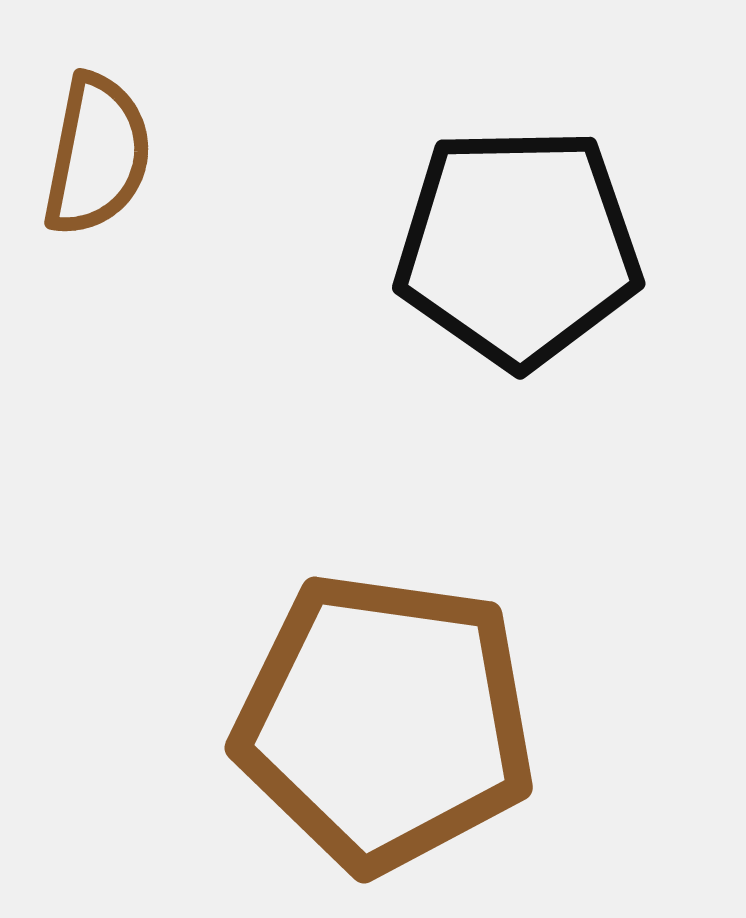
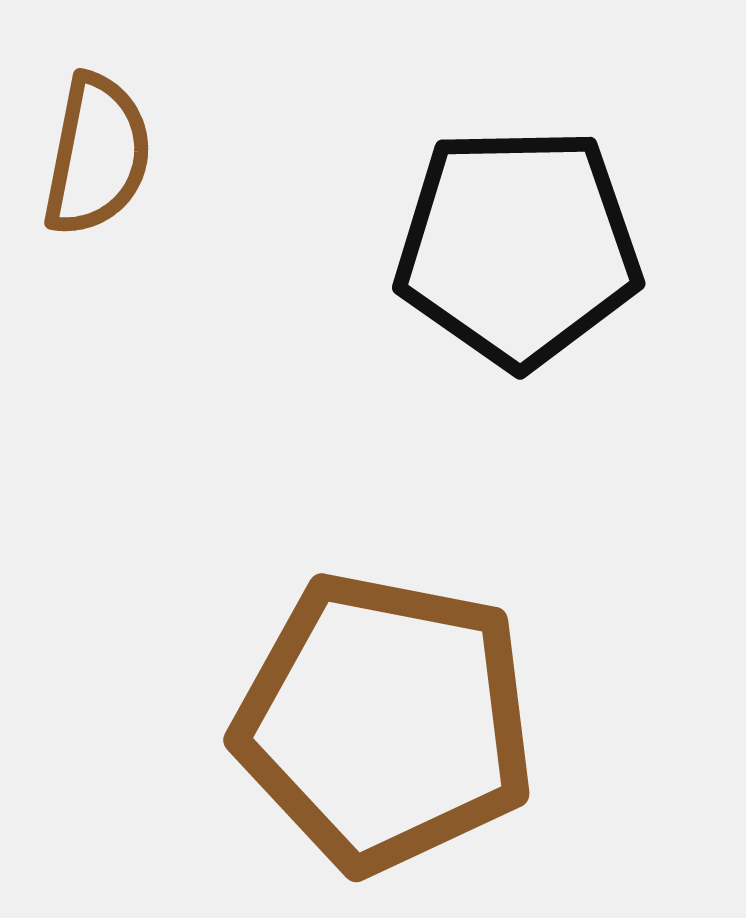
brown pentagon: rotated 3 degrees clockwise
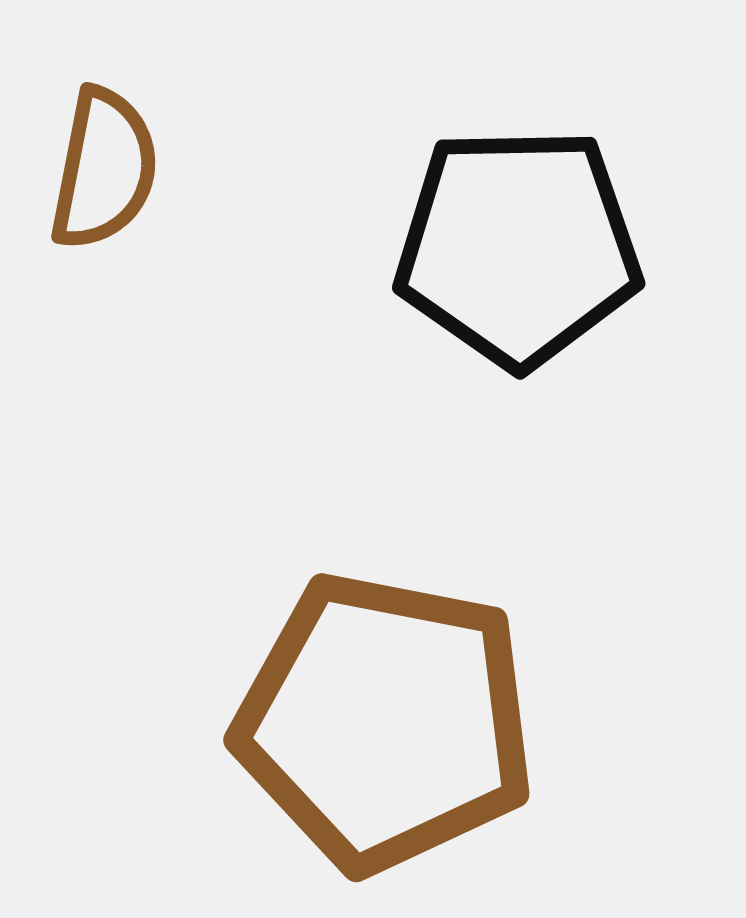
brown semicircle: moved 7 px right, 14 px down
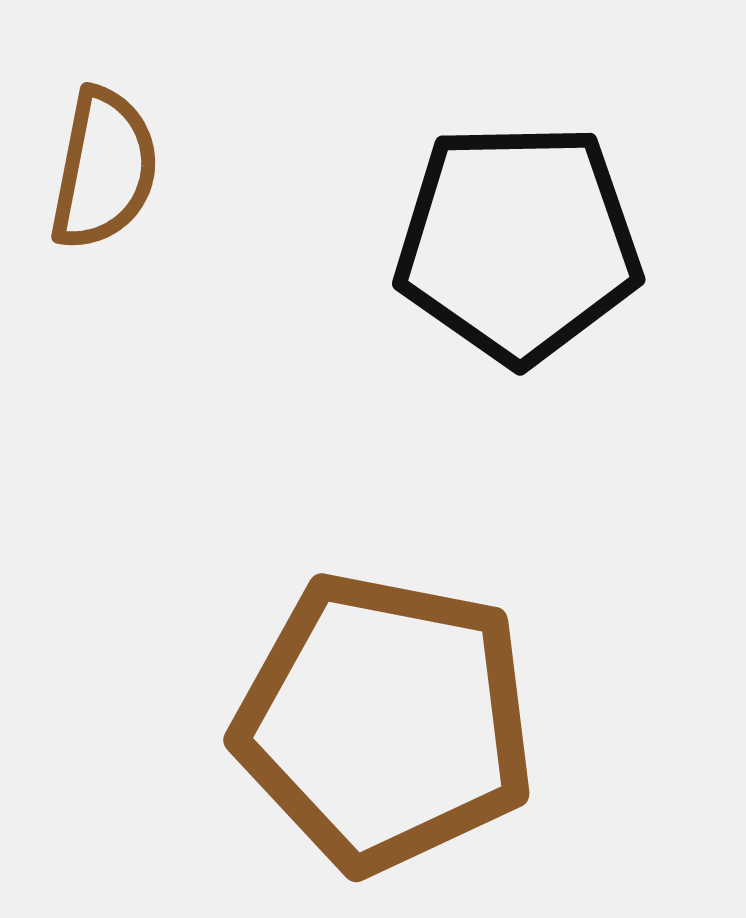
black pentagon: moved 4 px up
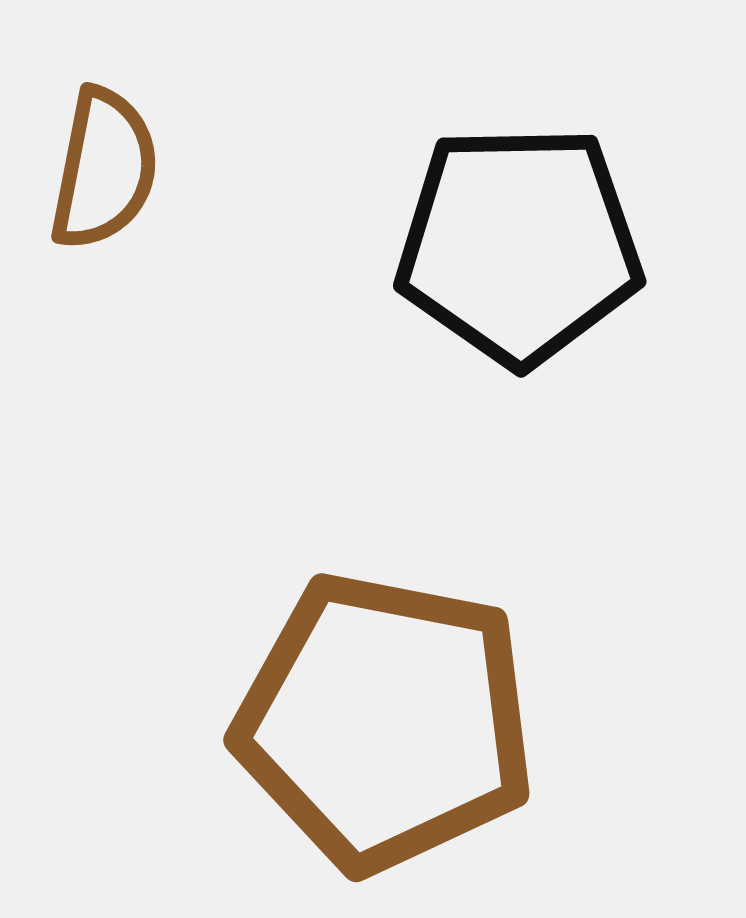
black pentagon: moved 1 px right, 2 px down
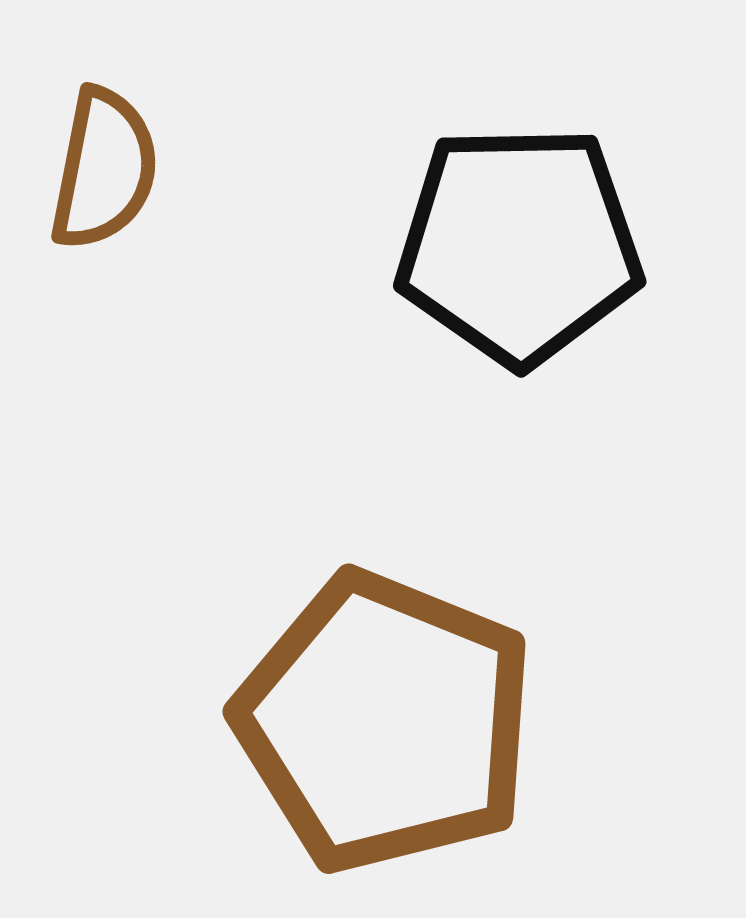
brown pentagon: rotated 11 degrees clockwise
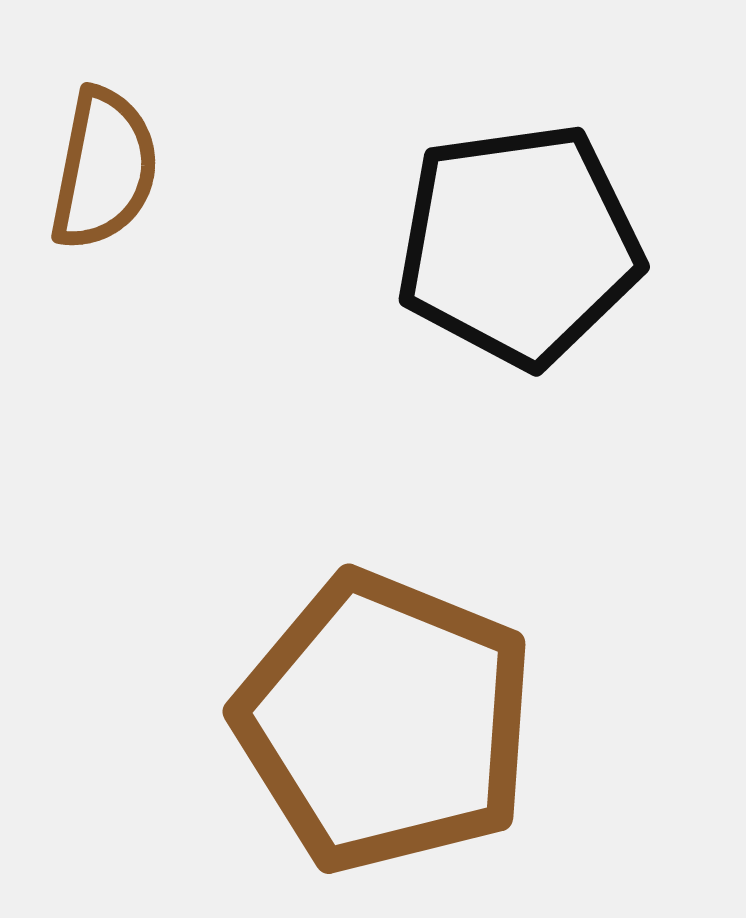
black pentagon: rotated 7 degrees counterclockwise
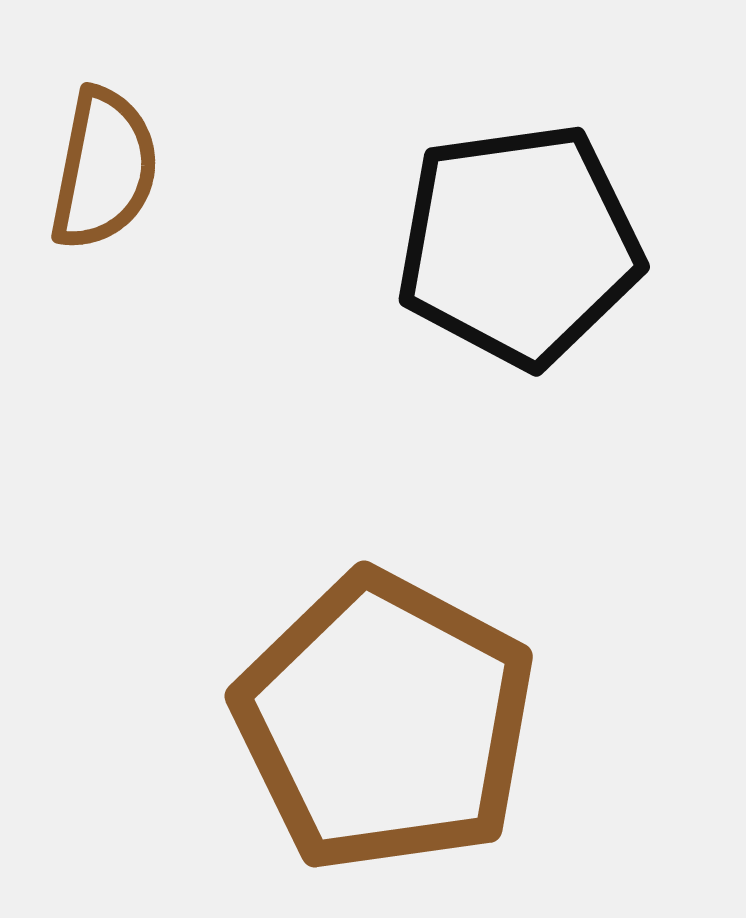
brown pentagon: rotated 6 degrees clockwise
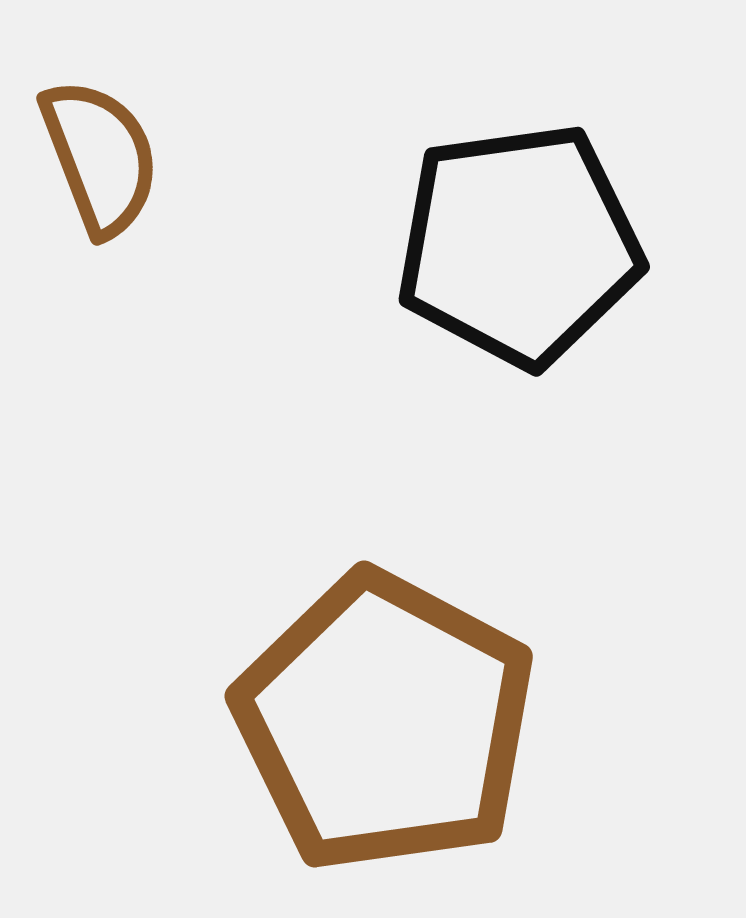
brown semicircle: moved 4 px left, 12 px up; rotated 32 degrees counterclockwise
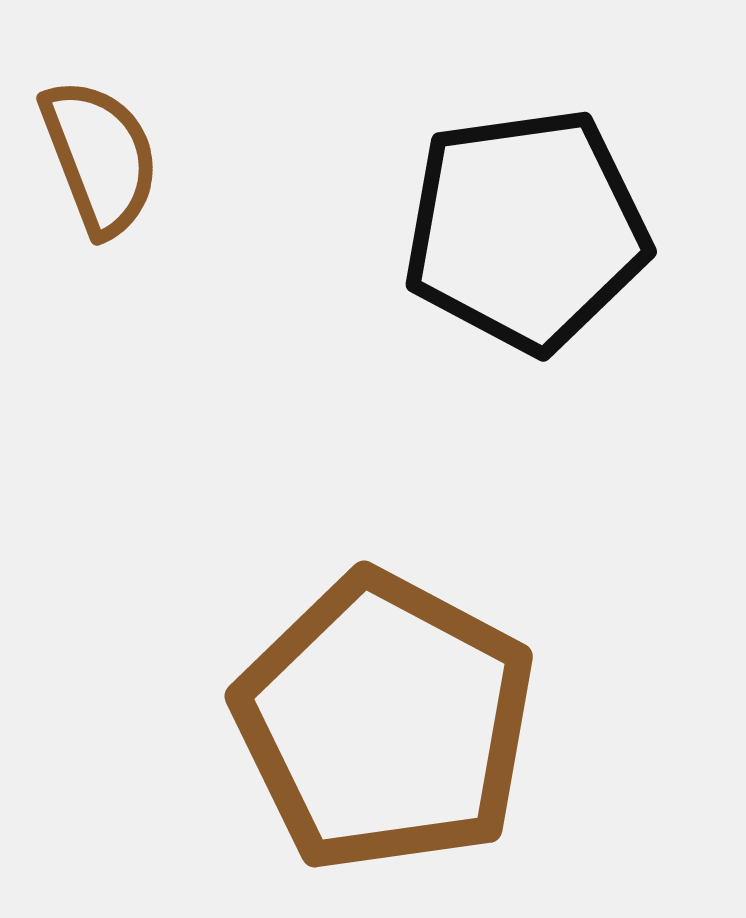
black pentagon: moved 7 px right, 15 px up
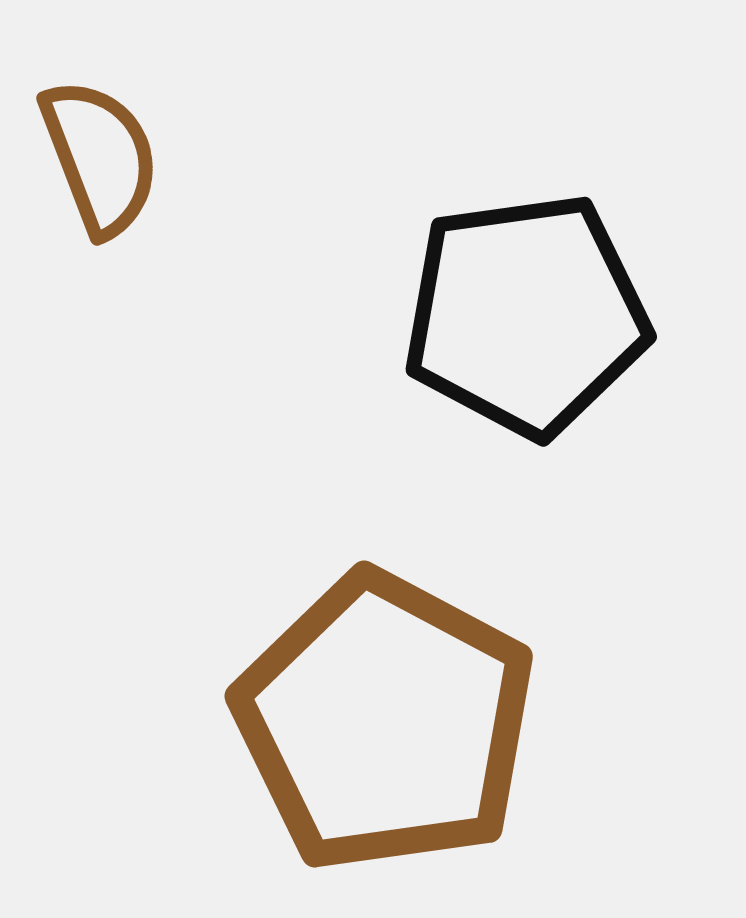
black pentagon: moved 85 px down
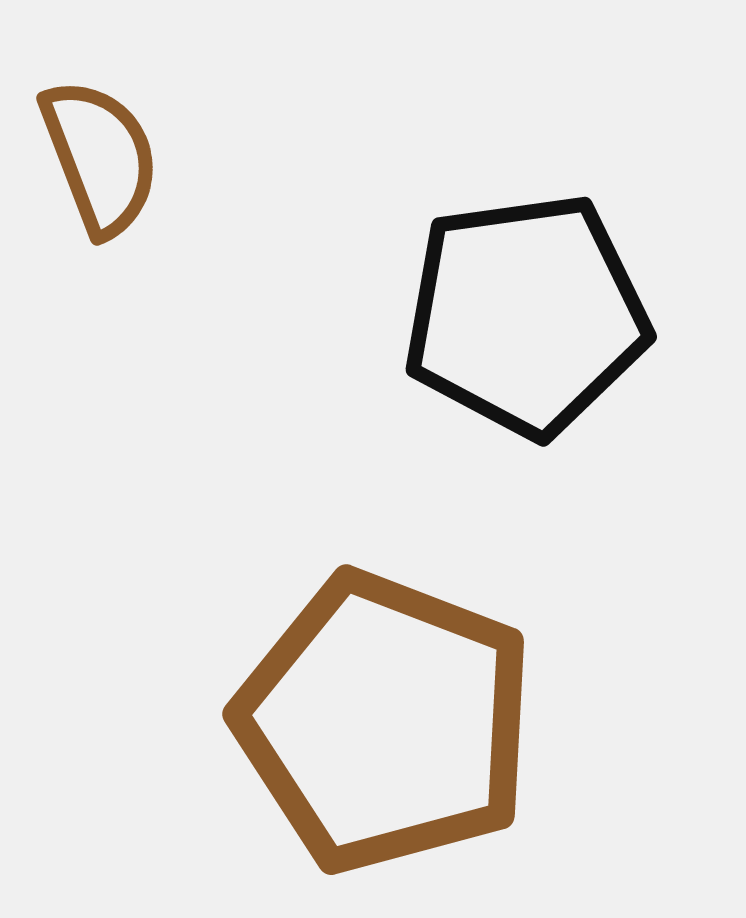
brown pentagon: rotated 7 degrees counterclockwise
